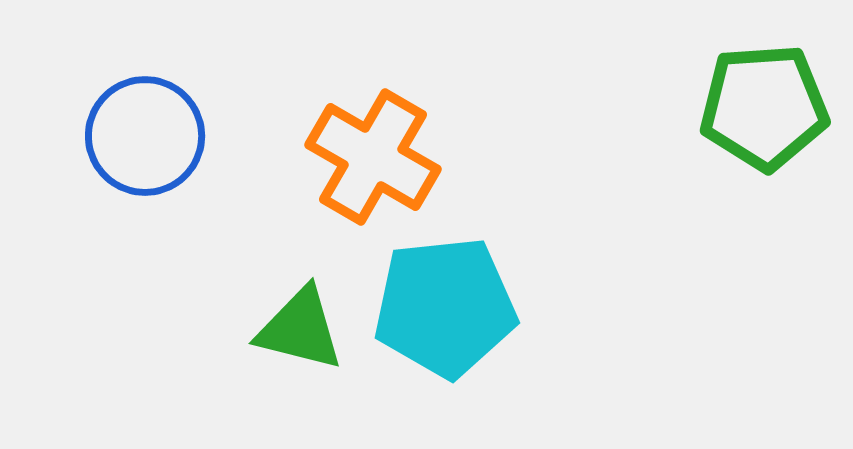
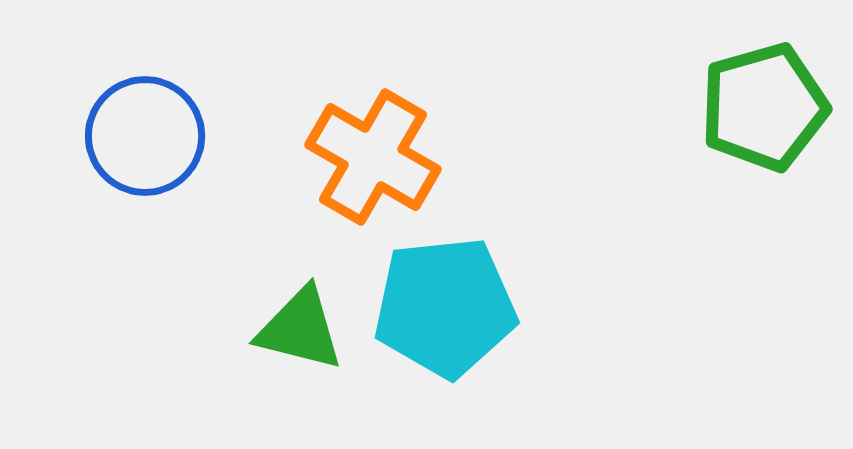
green pentagon: rotated 12 degrees counterclockwise
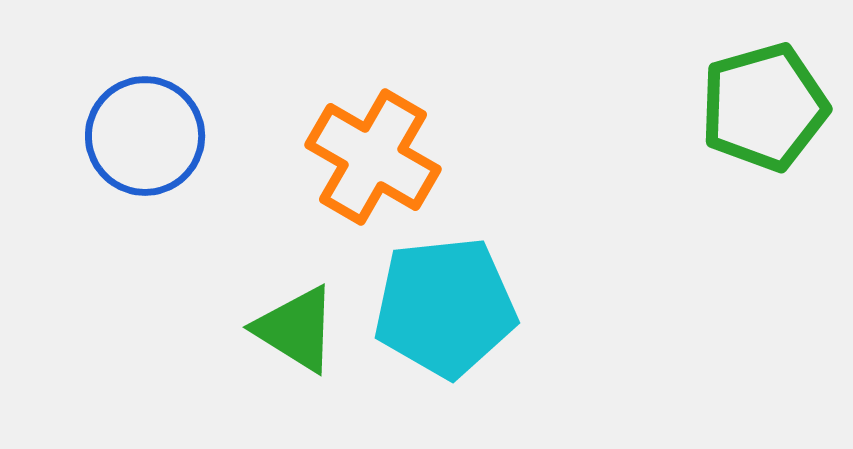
green triangle: moved 4 px left; rotated 18 degrees clockwise
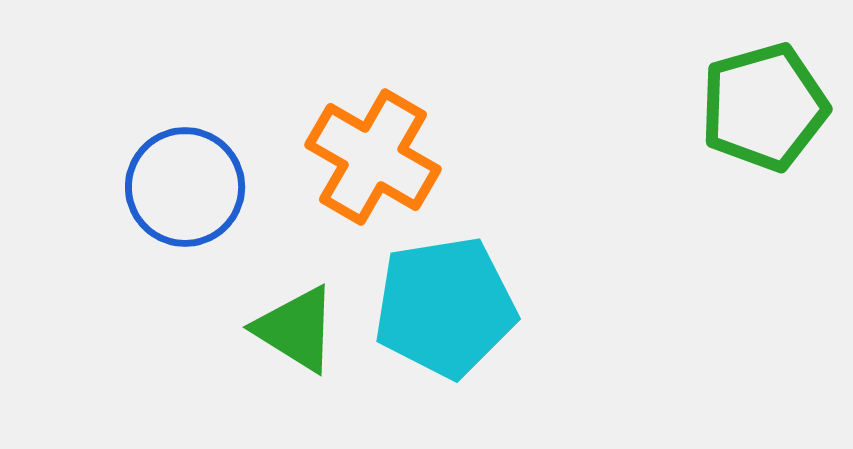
blue circle: moved 40 px right, 51 px down
cyan pentagon: rotated 3 degrees counterclockwise
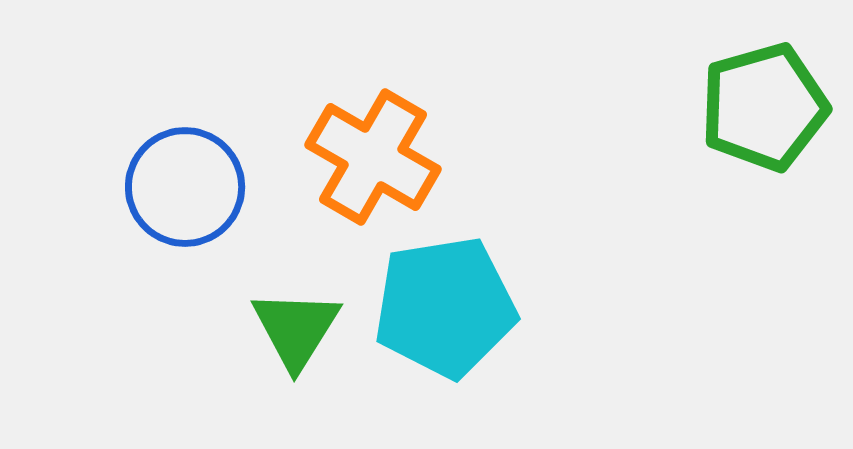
green triangle: rotated 30 degrees clockwise
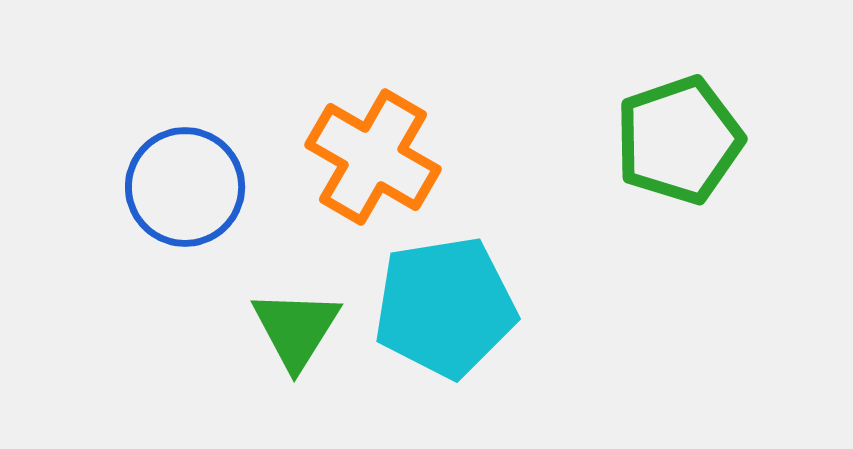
green pentagon: moved 85 px left, 33 px down; rotated 3 degrees counterclockwise
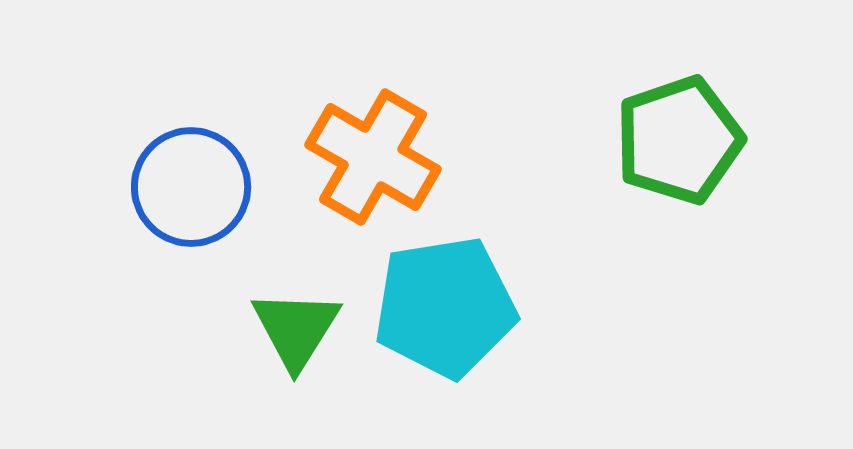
blue circle: moved 6 px right
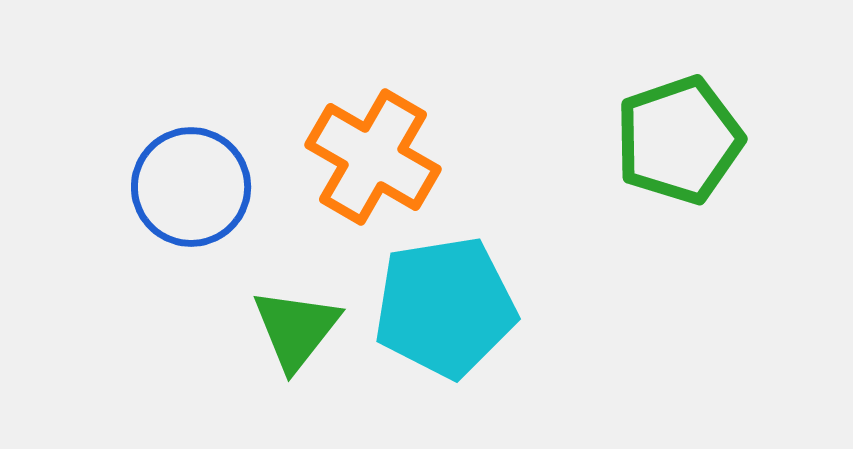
green triangle: rotated 6 degrees clockwise
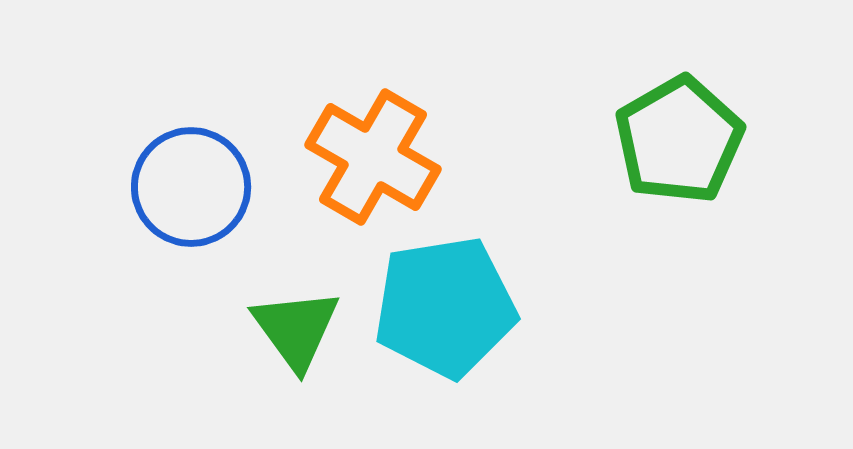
green pentagon: rotated 11 degrees counterclockwise
green triangle: rotated 14 degrees counterclockwise
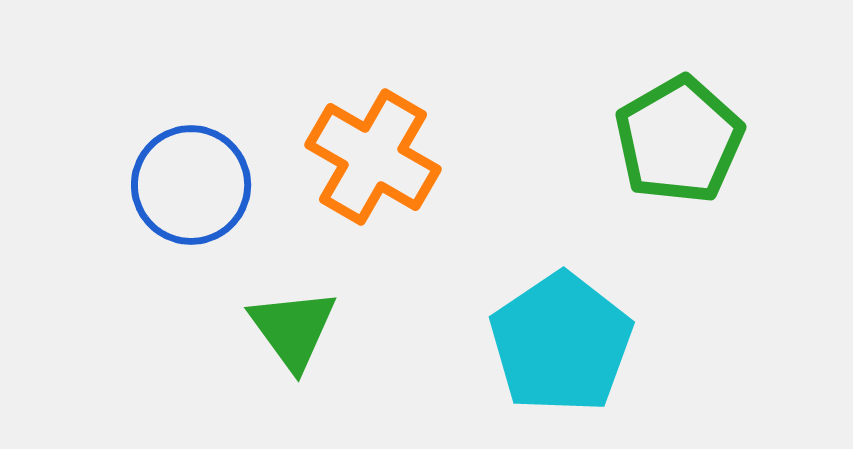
blue circle: moved 2 px up
cyan pentagon: moved 116 px right, 36 px down; rotated 25 degrees counterclockwise
green triangle: moved 3 px left
